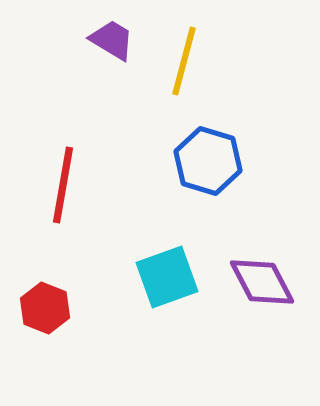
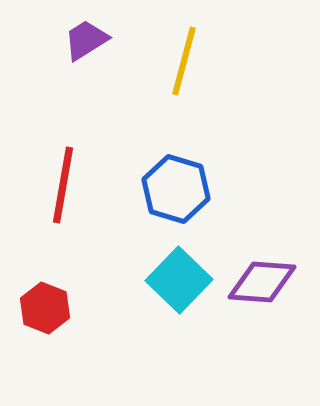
purple trapezoid: moved 26 px left; rotated 63 degrees counterclockwise
blue hexagon: moved 32 px left, 28 px down
cyan square: moved 12 px right, 3 px down; rotated 26 degrees counterclockwise
purple diamond: rotated 58 degrees counterclockwise
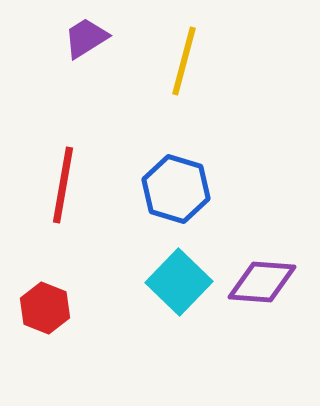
purple trapezoid: moved 2 px up
cyan square: moved 2 px down
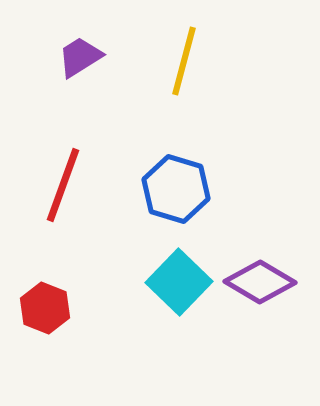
purple trapezoid: moved 6 px left, 19 px down
red line: rotated 10 degrees clockwise
purple diamond: moved 2 px left; rotated 26 degrees clockwise
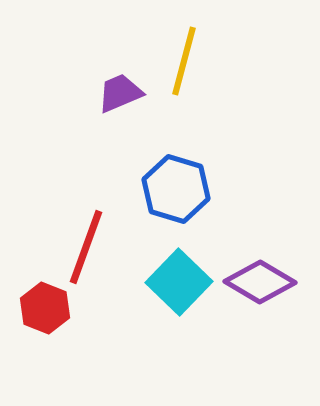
purple trapezoid: moved 40 px right, 36 px down; rotated 9 degrees clockwise
red line: moved 23 px right, 62 px down
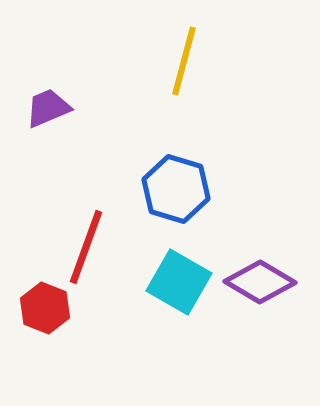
purple trapezoid: moved 72 px left, 15 px down
cyan square: rotated 14 degrees counterclockwise
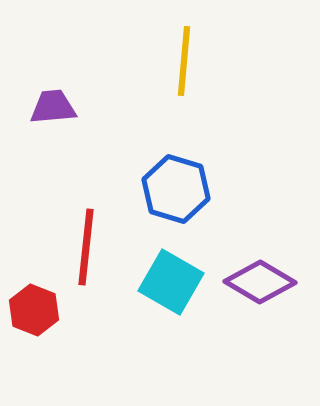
yellow line: rotated 10 degrees counterclockwise
purple trapezoid: moved 5 px right, 1 px up; rotated 18 degrees clockwise
red line: rotated 14 degrees counterclockwise
cyan square: moved 8 px left
red hexagon: moved 11 px left, 2 px down
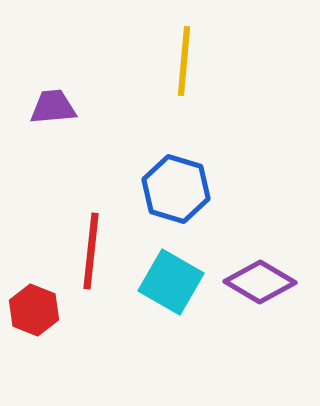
red line: moved 5 px right, 4 px down
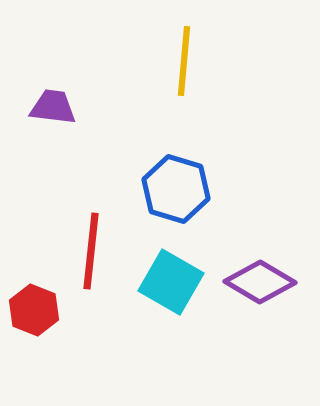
purple trapezoid: rotated 12 degrees clockwise
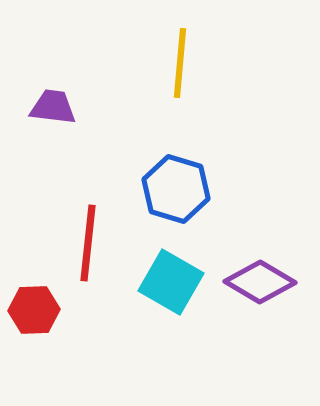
yellow line: moved 4 px left, 2 px down
red line: moved 3 px left, 8 px up
red hexagon: rotated 24 degrees counterclockwise
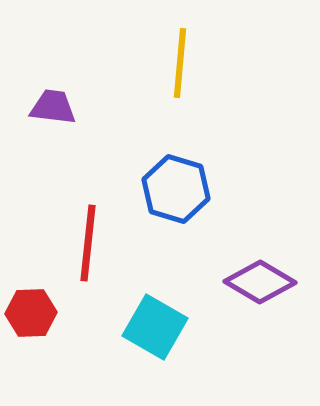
cyan square: moved 16 px left, 45 px down
red hexagon: moved 3 px left, 3 px down
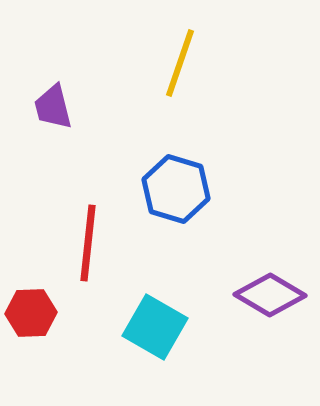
yellow line: rotated 14 degrees clockwise
purple trapezoid: rotated 111 degrees counterclockwise
purple diamond: moved 10 px right, 13 px down
